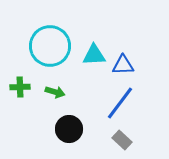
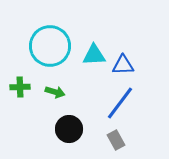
gray rectangle: moved 6 px left; rotated 18 degrees clockwise
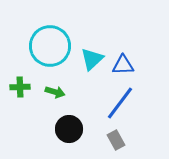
cyan triangle: moved 2 px left, 4 px down; rotated 40 degrees counterclockwise
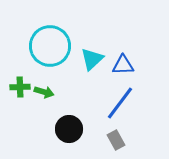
green arrow: moved 11 px left
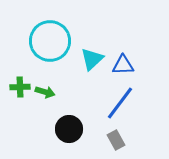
cyan circle: moved 5 px up
green arrow: moved 1 px right
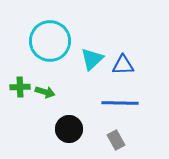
blue line: rotated 54 degrees clockwise
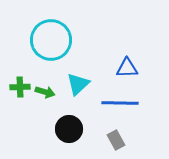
cyan circle: moved 1 px right, 1 px up
cyan triangle: moved 14 px left, 25 px down
blue triangle: moved 4 px right, 3 px down
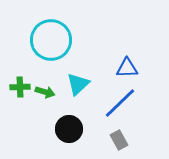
blue line: rotated 45 degrees counterclockwise
gray rectangle: moved 3 px right
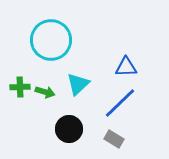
blue triangle: moved 1 px left, 1 px up
gray rectangle: moved 5 px left, 1 px up; rotated 30 degrees counterclockwise
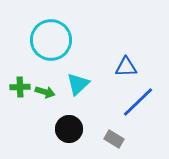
blue line: moved 18 px right, 1 px up
